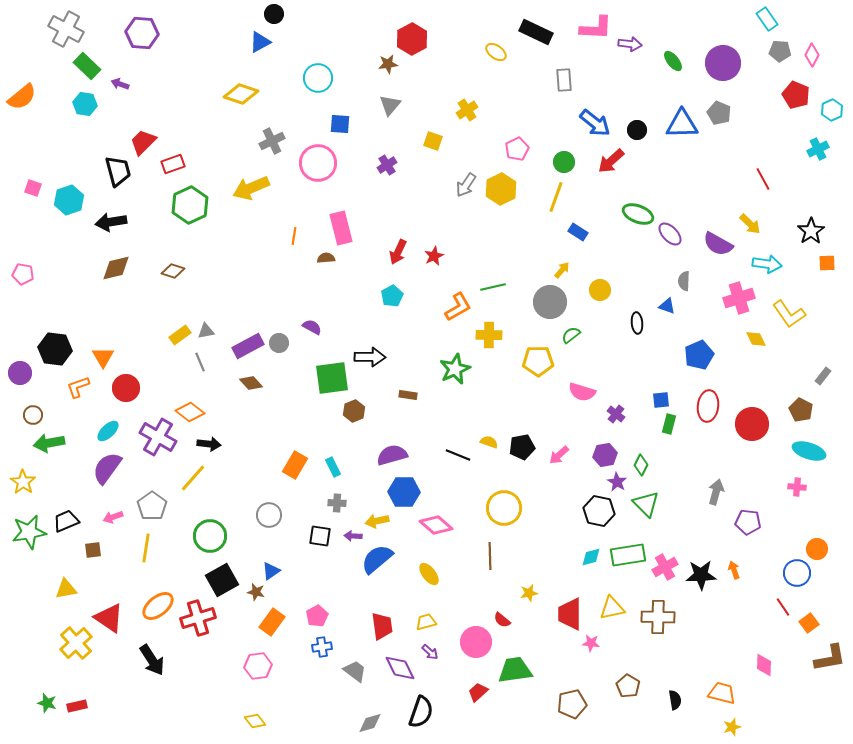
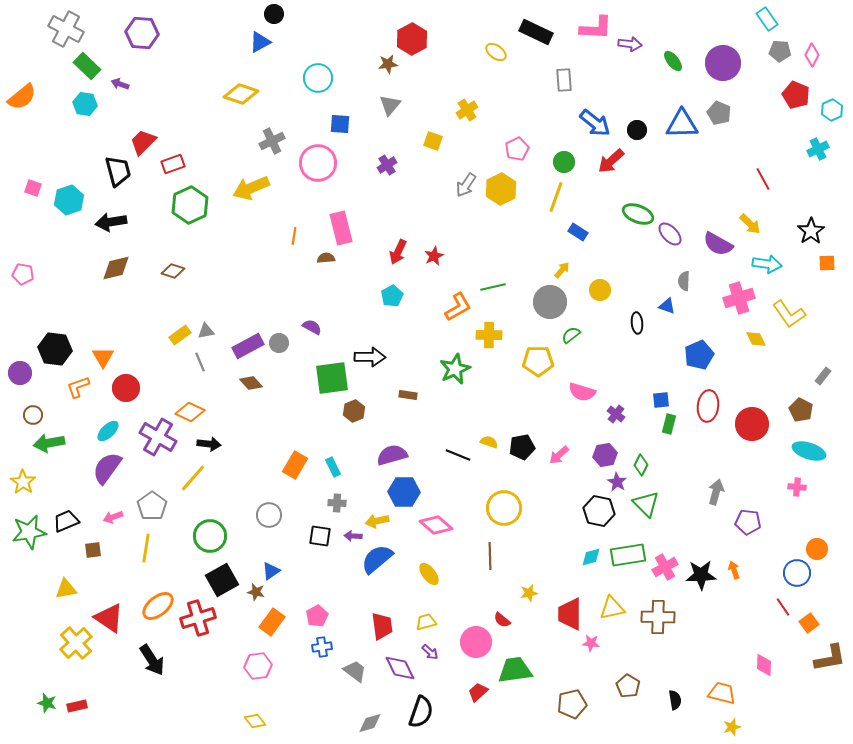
orange diamond at (190, 412): rotated 12 degrees counterclockwise
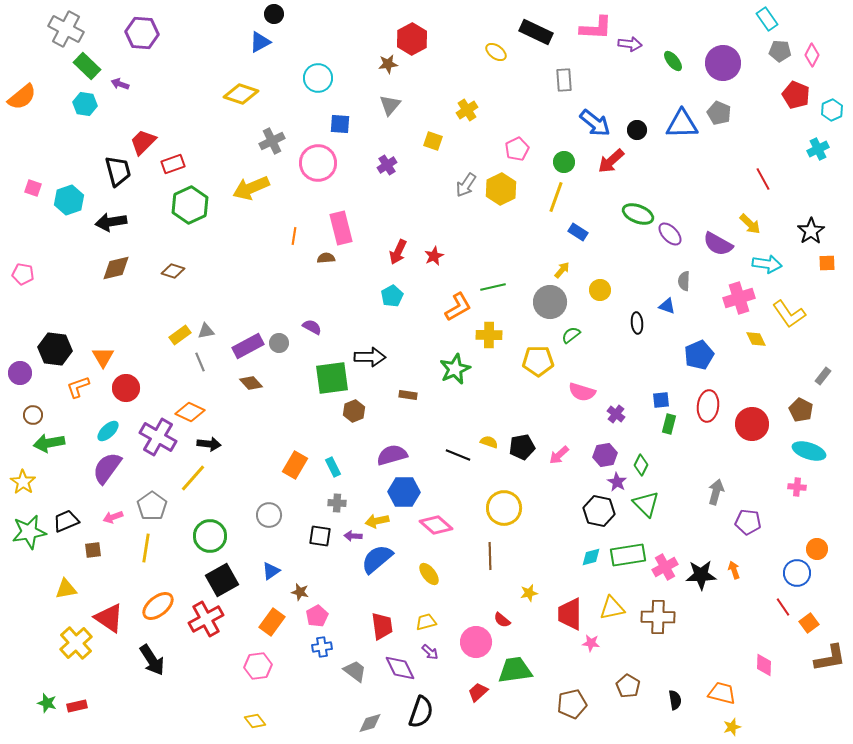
brown star at (256, 592): moved 44 px right
red cross at (198, 618): moved 8 px right, 1 px down; rotated 12 degrees counterclockwise
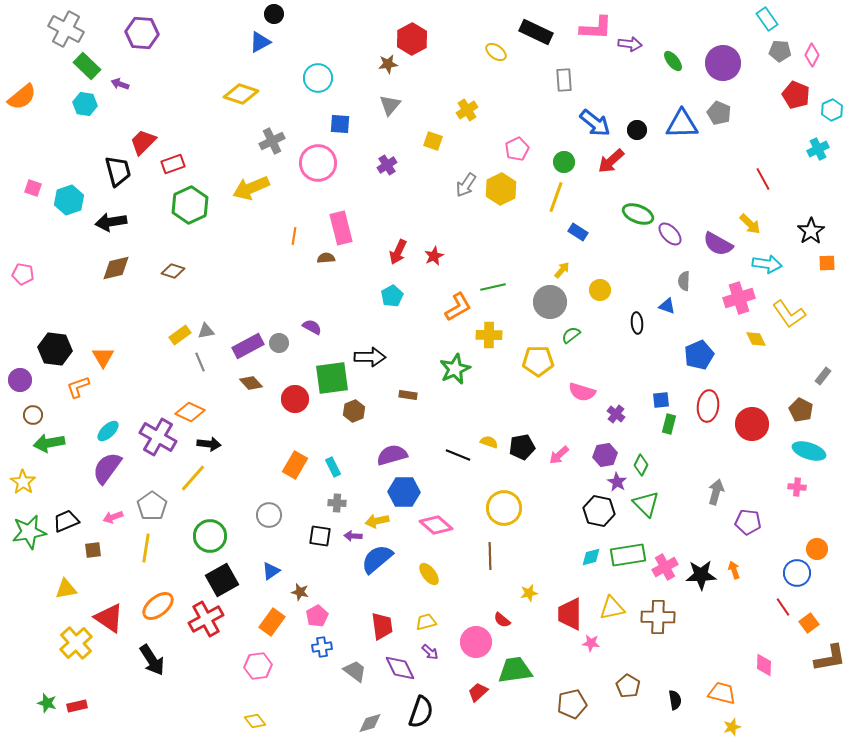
purple circle at (20, 373): moved 7 px down
red circle at (126, 388): moved 169 px right, 11 px down
